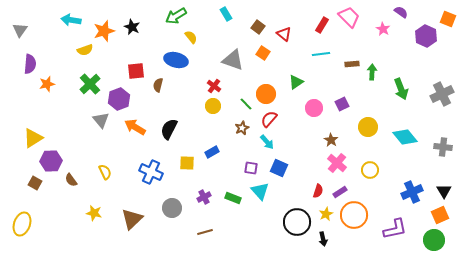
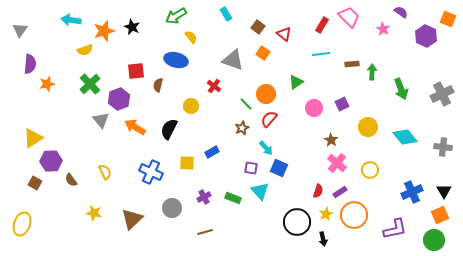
yellow circle at (213, 106): moved 22 px left
cyan arrow at (267, 142): moved 1 px left, 6 px down
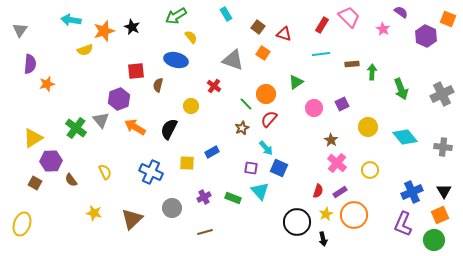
red triangle at (284, 34): rotated 21 degrees counterclockwise
green cross at (90, 84): moved 14 px left, 44 px down; rotated 10 degrees counterclockwise
purple L-shape at (395, 229): moved 8 px right, 5 px up; rotated 125 degrees clockwise
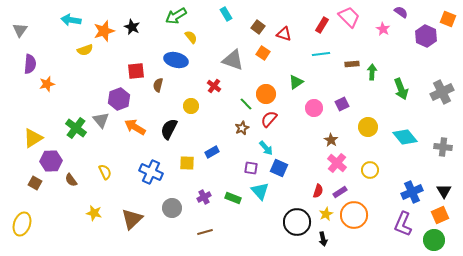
gray cross at (442, 94): moved 2 px up
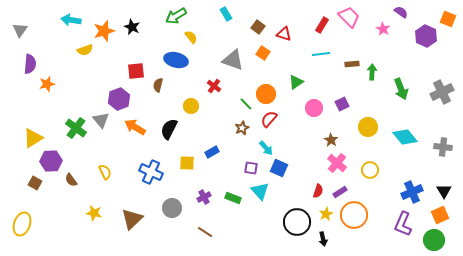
brown line at (205, 232): rotated 49 degrees clockwise
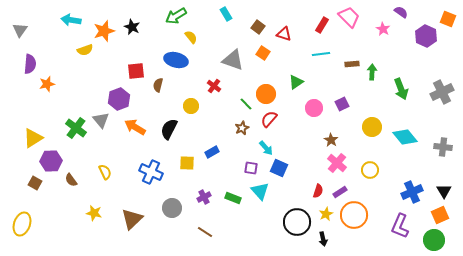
yellow circle at (368, 127): moved 4 px right
purple L-shape at (403, 224): moved 3 px left, 2 px down
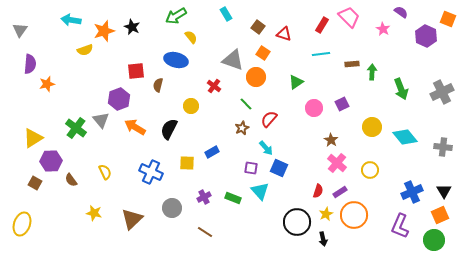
orange circle at (266, 94): moved 10 px left, 17 px up
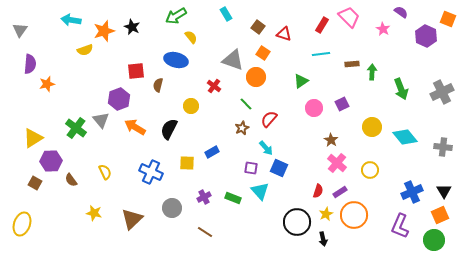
green triangle at (296, 82): moved 5 px right, 1 px up
